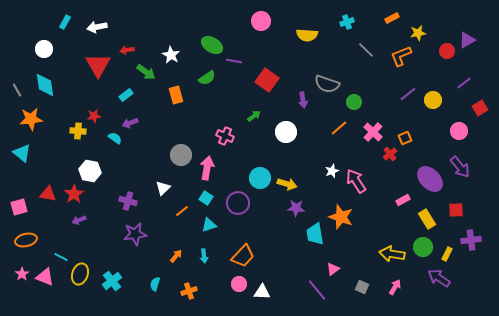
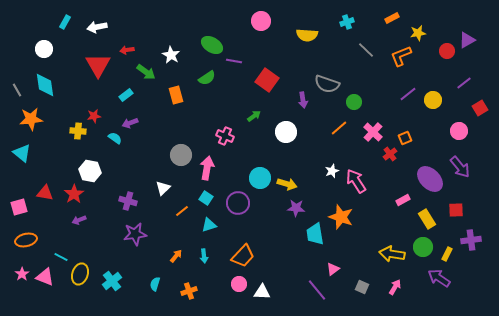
red triangle at (48, 194): moved 3 px left, 1 px up
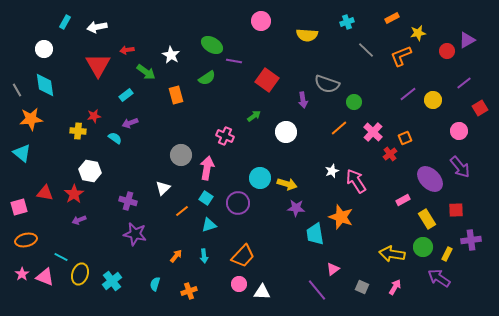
purple star at (135, 234): rotated 20 degrees clockwise
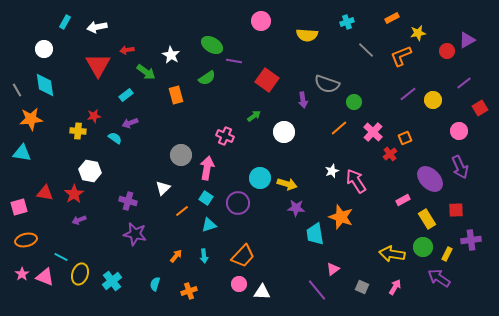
white circle at (286, 132): moved 2 px left
cyan triangle at (22, 153): rotated 30 degrees counterclockwise
purple arrow at (460, 167): rotated 15 degrees clockwise
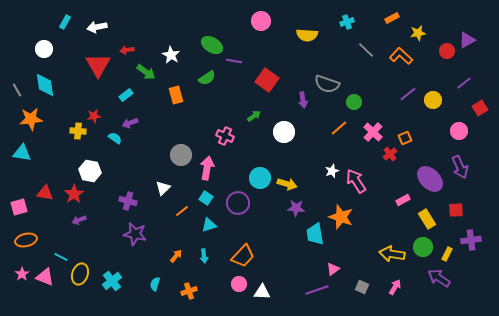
orange L-shape at (401, 56): rotated 65 degrees clockwise
purple line at (317, 290): rotated 70 degrees counterclockwise
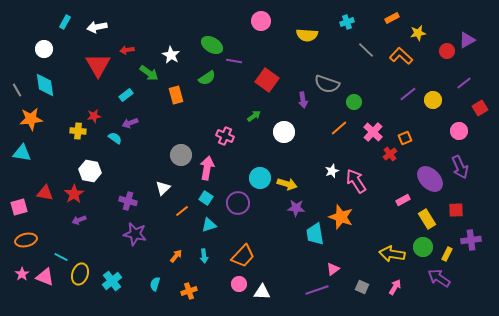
green arrow at (146, 72): moved 3 px right, 1 px down
